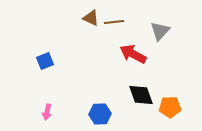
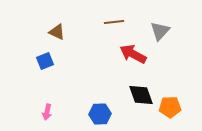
brown triangle: moved 34 px left, 14 px down
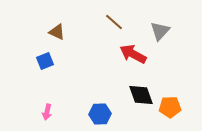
brown line: rotated 48 degrees clockwise
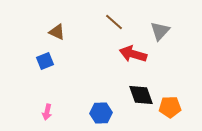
red arrow: rotated 12 degrees counterclockwise
blue hexagon: moved 1 px right, 1 px up
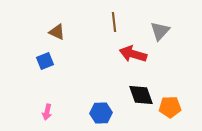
brown line: rotated 42 degrees clockwise
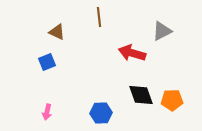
brown line: moved 15 px left, 5 px up
gray triangle: moved 2 px right; rotated 20 degrees clockwise
red arrow: moved 1 px left, 1 px up
blue square: moved 2 px right, 1 px down
orange pentagon: moved 2 px right, 7 px up
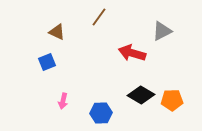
brown line: rotated 42 degrees clockwise
black diamond: rotated 40 degrees counterclockwise
pink arrow: moved 16 px right, 11 px up
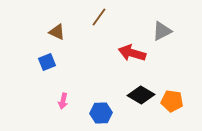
orange pentagon: moved 1 px down; rotated 10 degrees clockwise
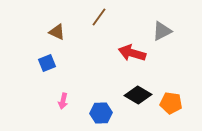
blue square: moved 1 px down
black diamond: moved 3 px left
orange pentagon: moved 1 px left, 2 px down
